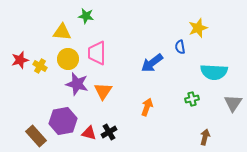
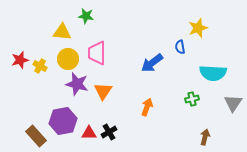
cyan semicircle: moved 1 px left, 1 px down
red triangle: rotated 14 degrees counterclockwise
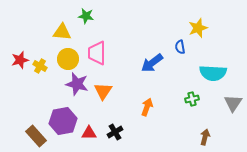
black cross: moved 6 px right
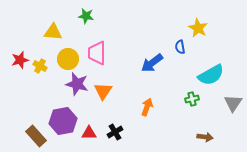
yellow star: rotated 24 degrees counterclockwise
yellow triangle: moved 9 px left
cyan semicircle: moved 2 px left, 2 px down; rotated 32 degrees counterclockwise
brown arrow: rotated 84 degrees clockwise
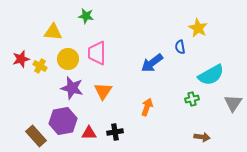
red star: moved 1 px right, 1 px up
purple star: moved 5 px left, 4 px down
black cross: rotated 21 degrees clockwise
brown arrow: moved 3 px left
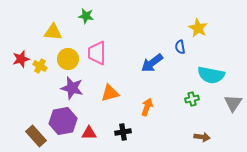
cyan semicircle: rotated 40 degrees clockwise
orange triangle: moved 7 px right, 2 px down; rotated 42 degrees clockwise
black cross: moved 8 px right
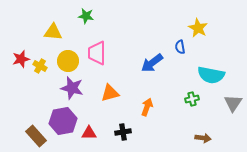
yellow circle: moved 2 px down
brown arrow: moved 1 px right, 1 px down
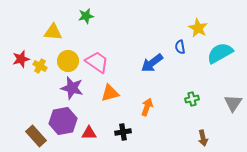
green star: rotated 21 degrees counterclockwise
pink trapezoid: moved 9 px down; rotated 125 degrees clockwise
cyan semicircle: moved 9 px right, 22 px up; rotated 140 degrees clockwise
brown arrow: rotated 70 degrees clockwise
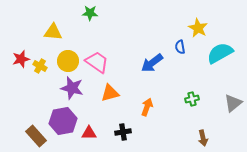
green star: moved 4 px right, 3 px up; rotated 14 degrees clockwise
gray triangle: rotated 18 degrees clockwise
